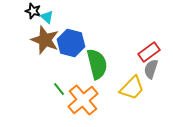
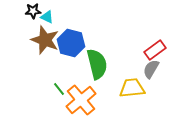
black star: rotated 21 degrees counterclockwise
cyan triangle: rotated 16 degrees counterclockwise
red rectangle: moved 6 px right, 2 px up
gray semicircle: rotated 12 degrees clockwise
yellow trapezoid: rotated 140 degrees counterclockwise
orange cross: moved 2 px left
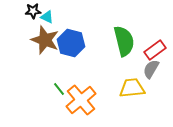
green semicircle: moved 27 px right, 23 px up
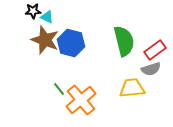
gray semicircle: rotated 138 degrees counterclockwise
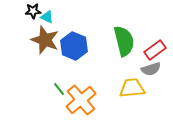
blue hexagon: moved 3 px right, 3 px down; rotated 8 degrees clockwise
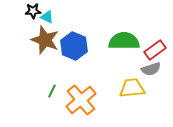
green semicircle: rotated 76 degrees counterclockwise
green line: moved 7 px left, 2 px down; rotated 64 degrees clockwise
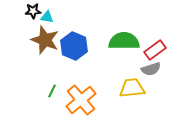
cyan triangle: rotated 16 degrees counterclockwise
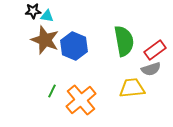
cyan triangle: moved 1 px up
green semicircle: rotated 80 degrees clockwise
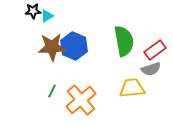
cyan triangle: rotated 40 degrees counterclockwise
brown star: moved 7 px right, 7 px down; rotated 24 degrees counterclockwise
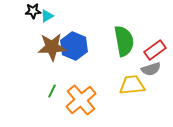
yellow trapezoid: moved 3 px up
